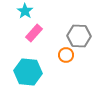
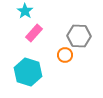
orange circle: moved 1 px left
cyan hexagon: rotated 12 degrees clockwise
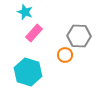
cyan star: moved 1 px down; rotated 14 degrees counterclockwise
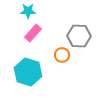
cyan star: moved 3 px right, 1 px up; rotated 21 degrees counterclockwise
pink rectangle: moved 1 px left
orange circle: moved 3 px left
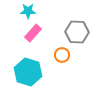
gray hexagon: moved 2 px left, 4 px up
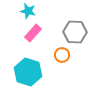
cyan star: rotated 14 degrees clockwise
gray hexagon: moved 2 px left
